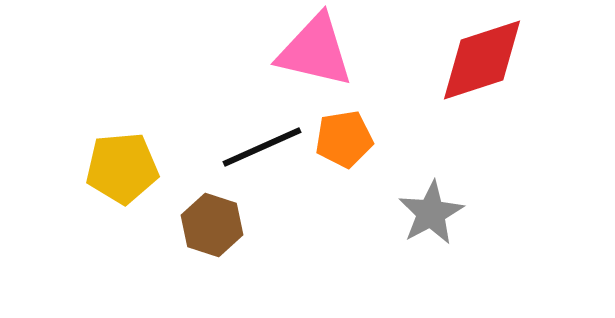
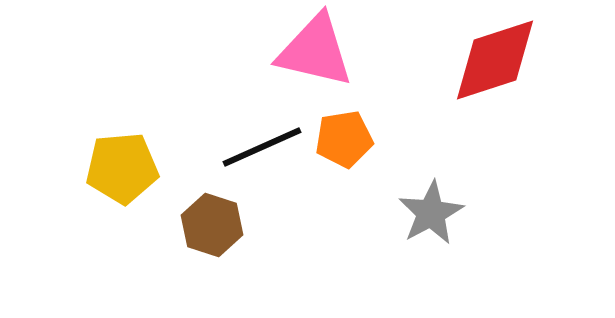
red diamond: moved 13 px right
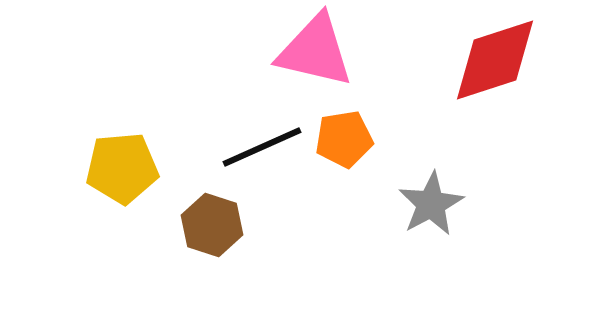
gray star: moved 9 px up
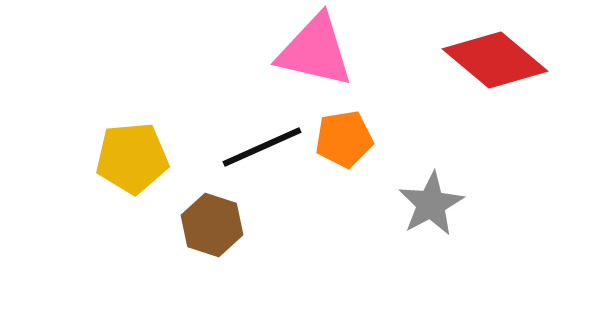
red diamond: rotated 58 degrees clockwise
yellow pentagon: moved 10 px right, 10 px up
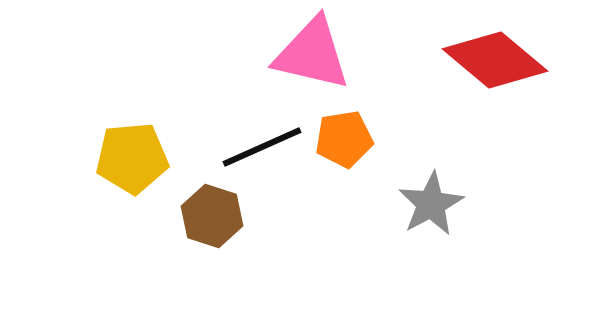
pink triangle: moved 3 px left, 3 px down
brown hexagon: moved 9 px up
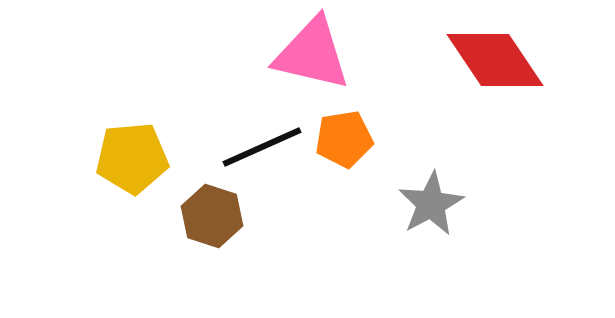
red diamond: rotated 16 degrees clockwise
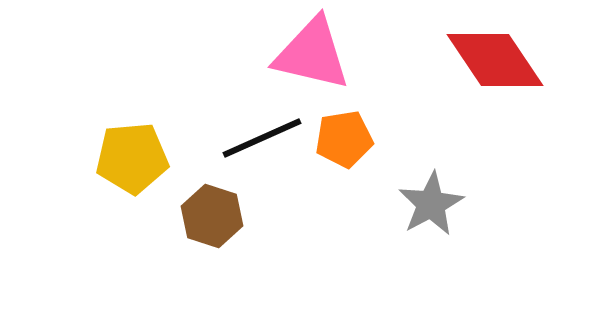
black line: moved 9 px up
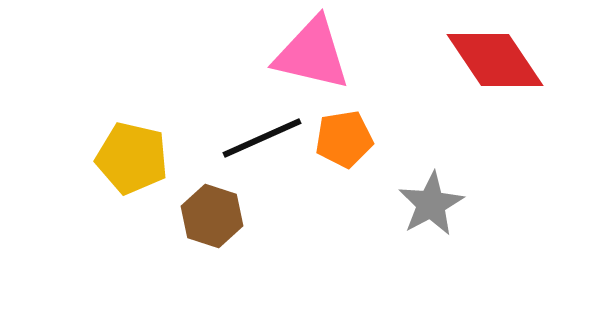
yellow pentagon: rotated 18 degrees clockwise
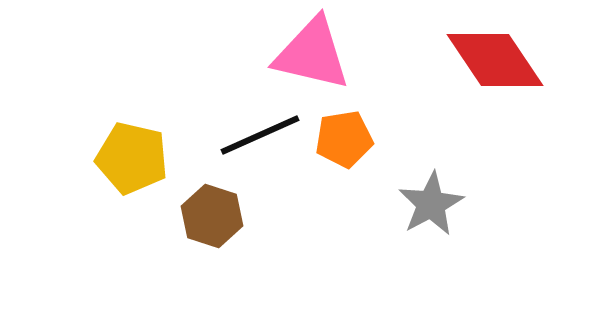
black line: moved 2 px left, 3 px up
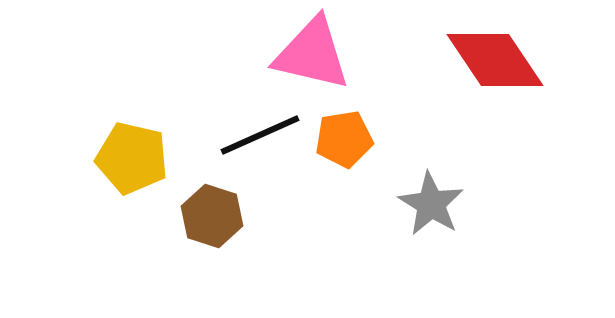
gray star: rotated 12 degrees counterclockwise
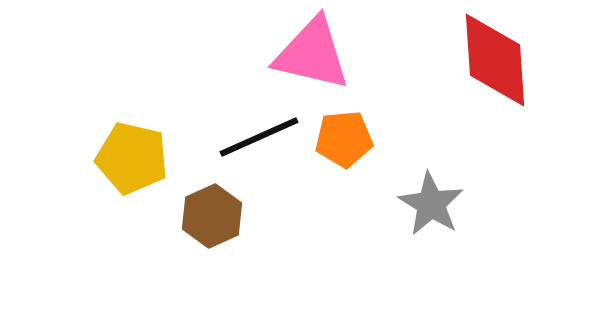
red diamond: rotated 30 degrees clockwise
black line: moved 1 px left, 2 px down
orange pentagon: rotated 4 degrees clockwise
brown hexagon: rotated 18 degrees clockwise
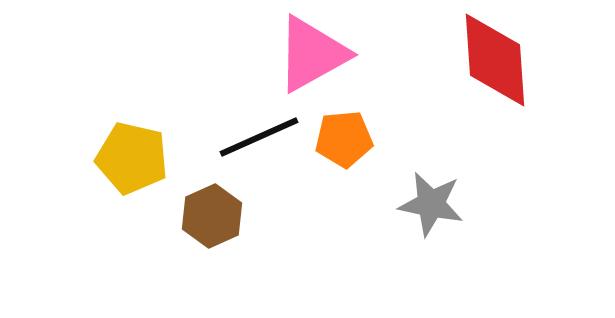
pink triangle: rotated 42 degrees counterclockwise
gray star: rotated 20 degrees counterclockwise
